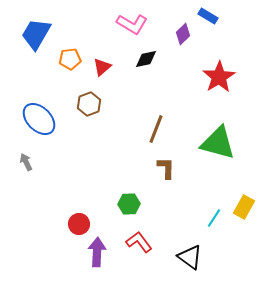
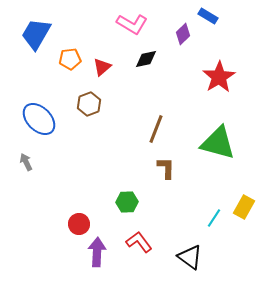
green hexagon: moved 2 px left, 2 px up
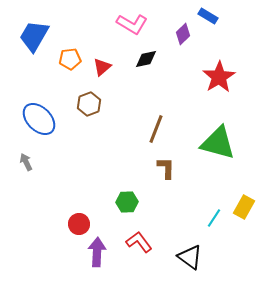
blue trapezoid: moved 2 px left, 2 px down
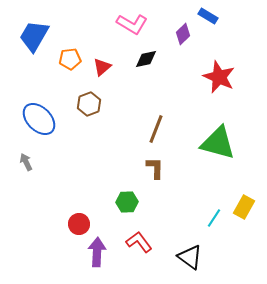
red star: rotated 16 degrees counterclockwise
brown L-shape: moved 11 px left
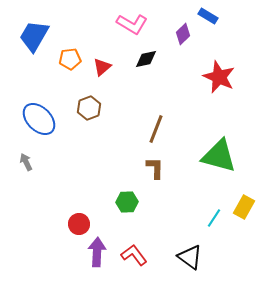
brown hexagon: moved 4 px down
green triangle: moved 1 px right, 13 px down
red L-shape: moved 5 px left, 13 px down
